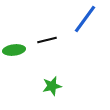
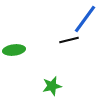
black line: moved 22 px right
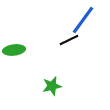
blue line: moved 2 px left, 1 px down
black line: rotated 12 degrees counterclockwise
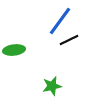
blue line: moved 23 px left, 1 px down
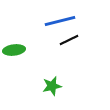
blue line: rotated 40 degrees clockwise
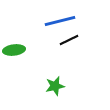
green star: moved 3 px right
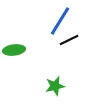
blue line: rotated 44 degrees counterclockwise
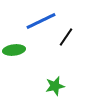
blue line: moved 19 px left; rotated 32 degrees clockwise
black line: moved 3 px left, 3 px up; rotated 30 degrees counterclockwise
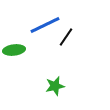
blue line: moved 4 px right, 4 px down
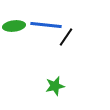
blue line: moved 1 px right; rotated 32 degrees clockwise
green ellipse: moved 24 px up
